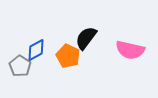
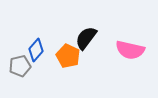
blue diamond: rotated 20 degrees counterclockwise
gray pentagon: rotated 25 degrees clockwise
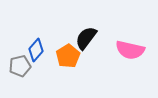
orange pentagon: rotated 15 degrees clockwise
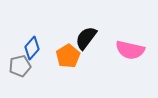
blue diamond: moved 4 px left, 2 px up
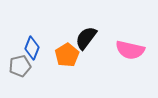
blue diamond: rotated 20 degrees counterclockwise
orange pentagon: moved 1 px left, 1 px up
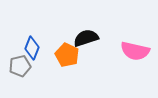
black semicircle: rotated 35 degrees clockwise
pink semicircle: moved 5 px right, 1 px down
orange pentagon: rotated 15 degrees counterclockwise
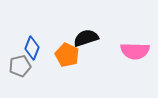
pink semicircle: rotated 12 degrees counterclockwise
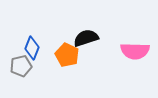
gray pentagon: moved 1 px right
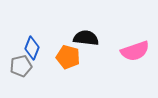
black semicircle: rotated 25 degrees clockwise
pink semicircle: rotated 20 degrees counterclockwise
orange pentagon: moved 1 px right, 2 px down; rotated 10 degrees counterclockwise
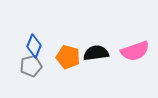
black semicircle: moved 10 px right, 15 px down; rotated 15 degrees counterclockwise
blue diamond: moved 2 px right, 2 px up
gray pentagon: moved 10 px right
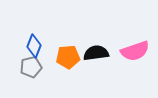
orange pentagon: rotated 20 degrees counterclockwise
gray pentagon: moved 1 px down
